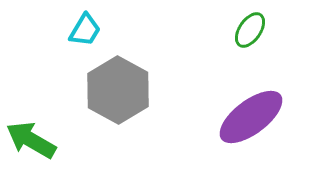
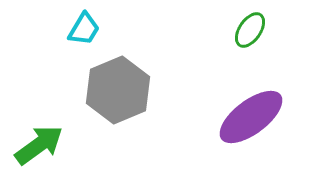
cyan trapezoid: moved 1 px left, 1 px up
gray hexagon: rotated 8 degrees clockwise
green arrow: moved 8 px right, 5 px down; rotated 114 degrees clockwise
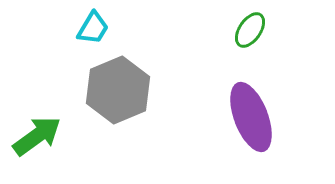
cyan trapezoid: moved 9 px right, 1 px up
purple ellipse: rotated 74 degrees counterclockwise
green arrow: moved 2 px left, 9 px up
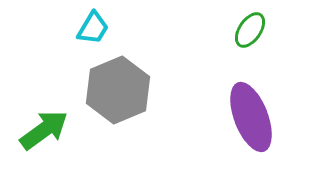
green arrow: moved 7 px right, 6 px up
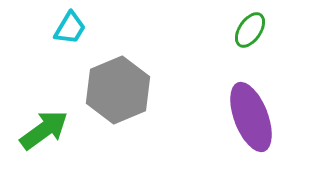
cyan trapezoid: moved 23 px left
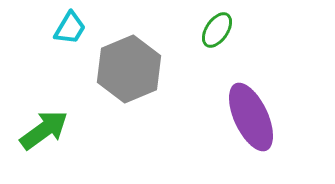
green ellipse: moved 33 px left
gray hexagon: moved 11 px right, 21 px up
purple ellipse: rotated 4 degrees counterclockwise
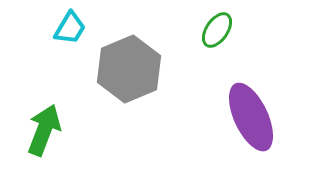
green arrow: rotated 33 degrees counterclockwise
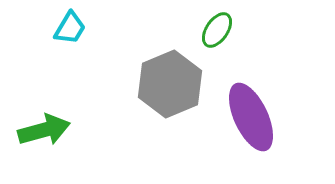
gray hexagon: moved 41 px right, 15 px down
green arrow: rotated 54 degrees clockwise
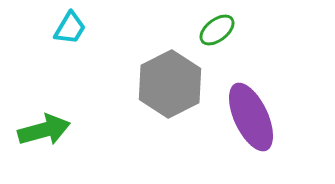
green ellipse: rotated 18 degrees clockwise
gray hexagon: rotated 4 degrees counterclockwise
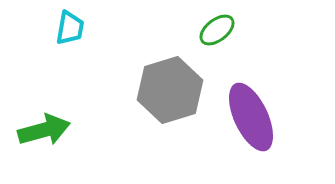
cyan trapezoid: rotated 21 degrees counterclockwise
gray hexagon: moved 6 px down; rotated 10 degrees clockwise
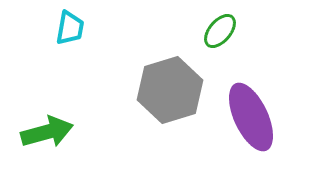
green ellipse: moved 3 px right, 1 px down; rotated 12 degrees counterclockwise
green arrow: moved 3 px right, 2 px down
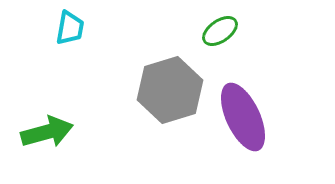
green ellipse: rotated 15 degrees clockwise
purple ellipse: moved 8 px left
